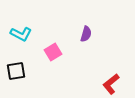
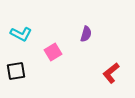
red L-shape: moved 11 px up
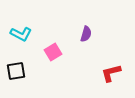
red L-shape: rotated 25 degrees clockwise
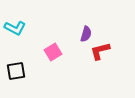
cyan L-shape: moved 6 px left, 6 px up
red L-shape: moved 11 px left, 22 px up
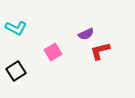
cyan L-shape: moved 1 px right
purple semicircle: rotated 49 degrees clockwise
black square: rotated 24 degrees counterclockwise
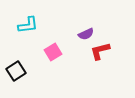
cyan L-shape: moved 12 px right, 3 px up; rotated 35 degrees counterclockwise
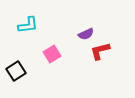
pink square: moved 1 px left, 2 px down
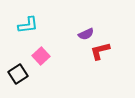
pink square: moved 11 px left, 2 px down; rotated 12 degrees counterclockwise
black square: moved 2 px right, 3 px down
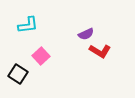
red L-shape: rotated 135 degrees counterclockwise
black square: rotated 24 degrees counterclockwise
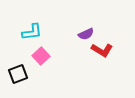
cyan L-shape: moved 4 px right, 7 px down
red L-shape: moved 2 px right, 1 px up
black square: rotated 36 degrees clockwise
